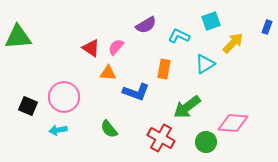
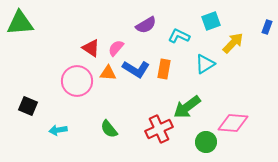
green triangle: moved 2 px right, 14 px up
pink semicircle: moved 1 px down
blue L-shape: moved 23 px up; rotated 12 degrees clockwise
pink circle: moved 13 px right, 16 px up
red cross: moved 2 px left, 9 px up; rotated 36 degrees clockwise
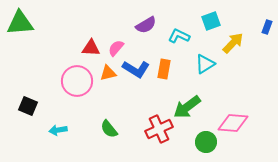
red triangle: rotated 30 degrees counterclockwise
orange triangle: rotated 18 degrees counterclockwise
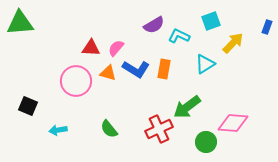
purple semicircle: moved 8 px right
orange triangle: rotated 30 degrees clockwise
pink circle: moved 1 px left
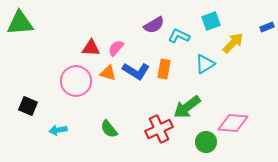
blue rectangle: rotated 48 degrees clockwise
blue L-shape: moved 2 px down
